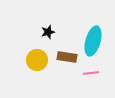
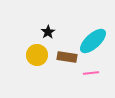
black star: rotated 16 degrees counterclockwise
cyan ellipse: rotated 32 degrees clockwise
yellow circle: moved 5 px up
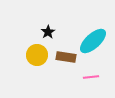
brown rectangle: moved 1 px left
pink line: moved 4 px down
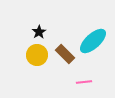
black star: moved 9 px left
brown rectangle: moved 1 px left, 3 px up; rotated 36 degrees clockwise
pink line: moved 7 px left, 5 px down
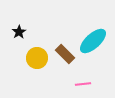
black star: moved 20 px left
yellow circle: moved 3 px down
pink line: moved 1 px left, 2 px down
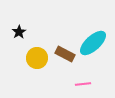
cyan ellipse: moved 2 px down
brown rectangle: rotated 18 degrees counterclockwise
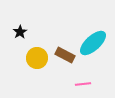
black star: moved 1 px right
brown rectangle: moved 1 px down
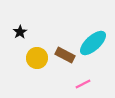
pink line: rotated 21 degrees counterclockwise
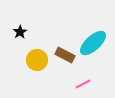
yellow circle: moved 2 px down
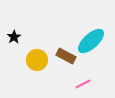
black star: moved 6 px left, 5 px down
cyan ellipse: moved 2 px left, 2 px up
brown rectangle: moved 1 px right, 1 px down
